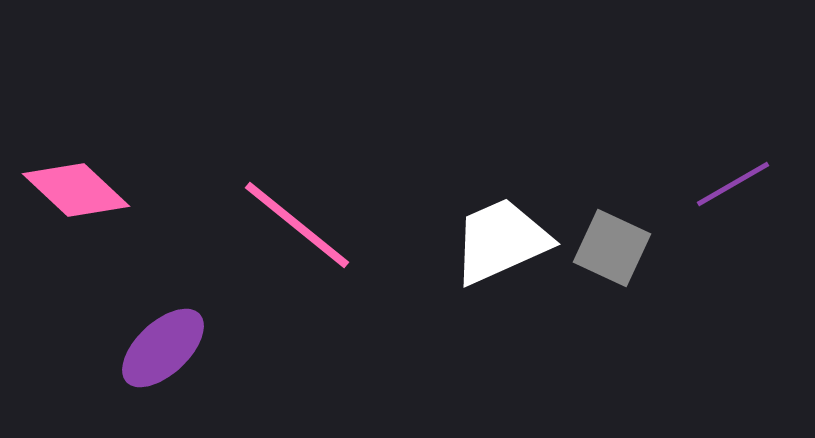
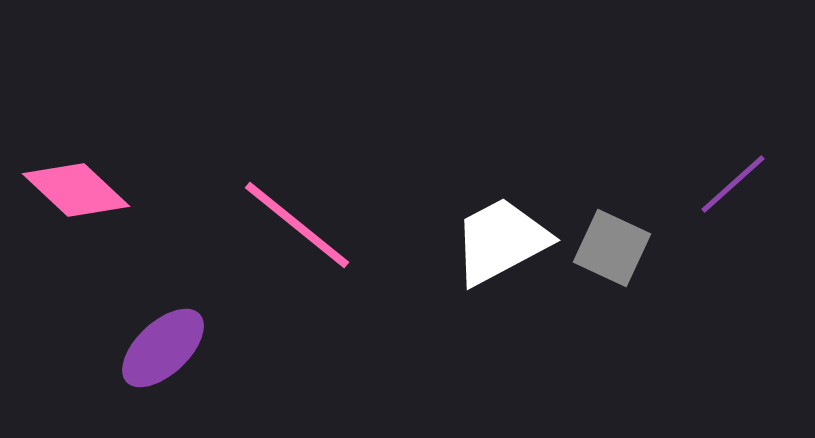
purple line: rotated 12 degrees counterclockwise
white trapezoid: rotated 4 degrees counterclockwise
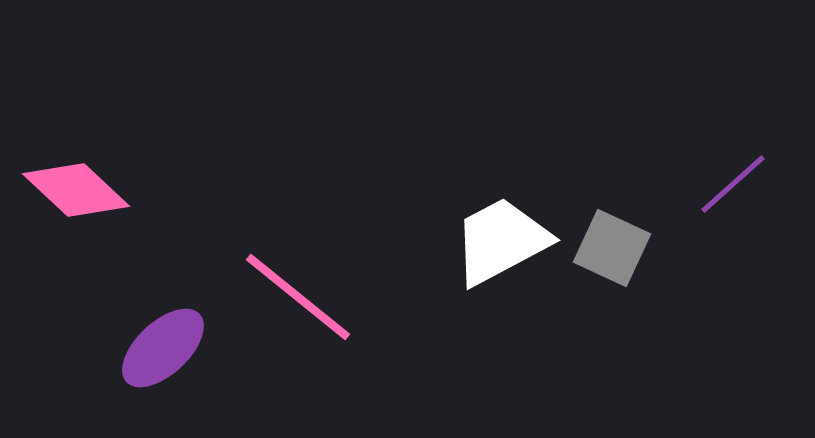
pink line: moved 1 px right, 72 px down
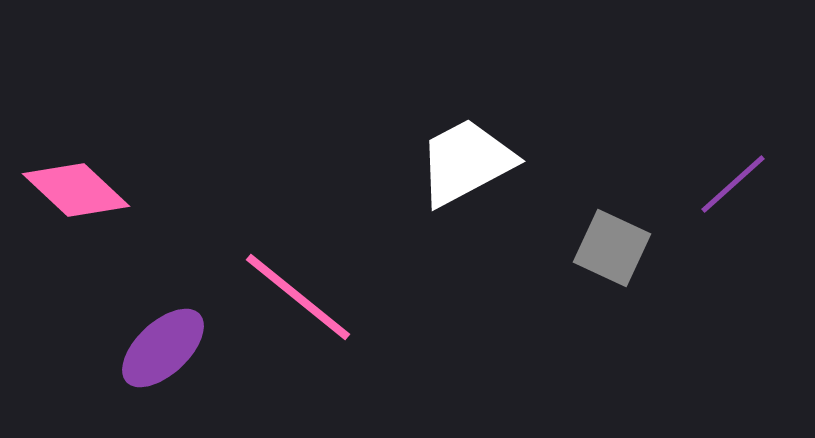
white trapezoid: moved 35 px left, 79 px up
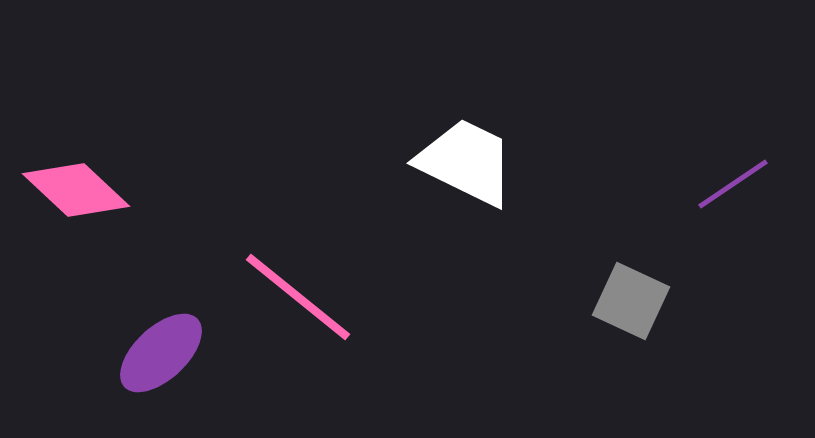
white trapezoid: rotated 54 degrees clockwise
purple line: rotated 8 degrees clockwise
gray square: moved 19 px right, 53 px down
purple ellipse: moved 2 px left, 5 px down
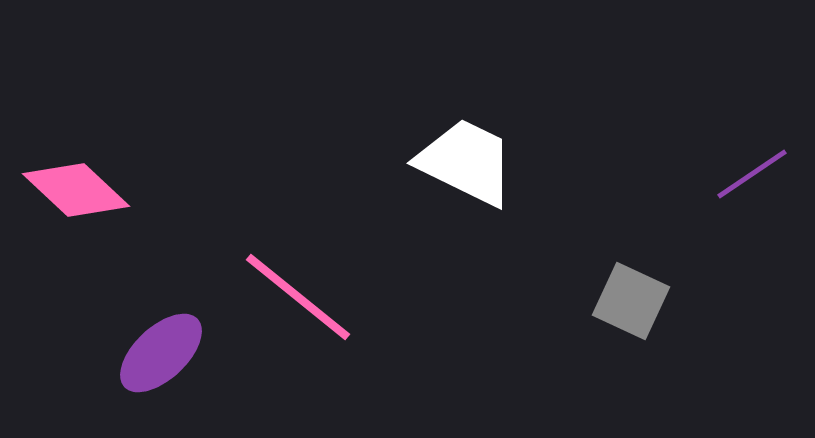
purple line: moved 19 px right, 10 px up
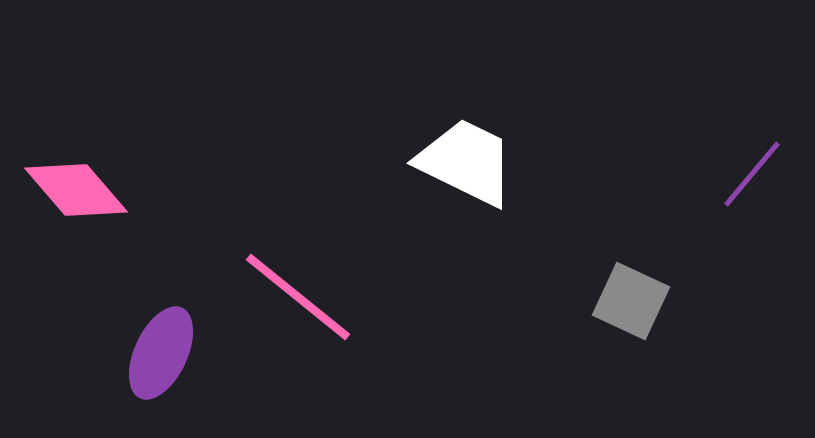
purple line: rotated 16 degrees counterclockwise
pink diamond: rotated 6 degrees clockwise
purple ellipse: rotated 22 degrees counterclockwise
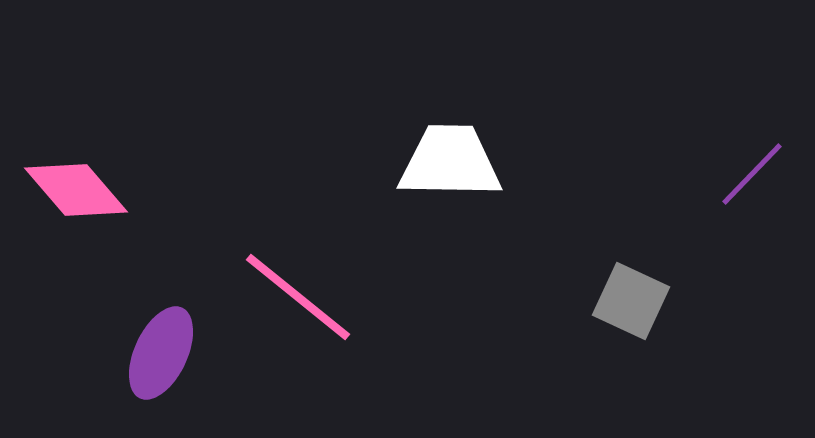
white trapezoid: moved 16 px left; rotated 25 degrees counterclockwise
purple line: rotated 4 degrees clockwise
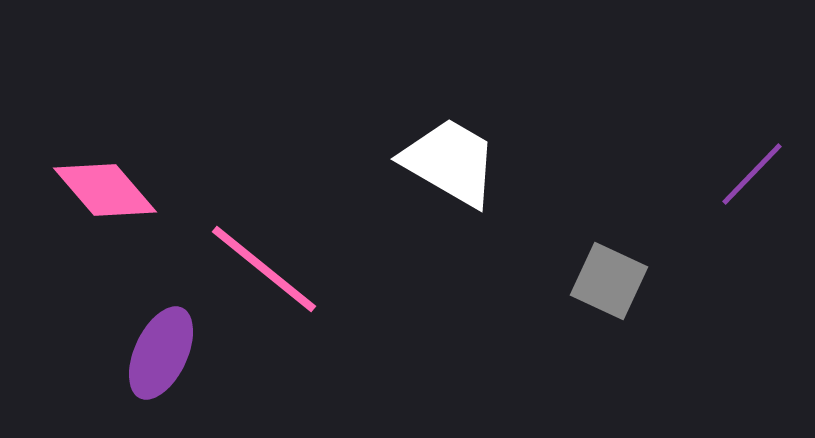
white trapezoid: rotated 29 degrees clockwise
pink diamond: moved 29 px right
pink line: moved 34 px left, 28 px up
gray square: moved 22 px left, 20 px up
